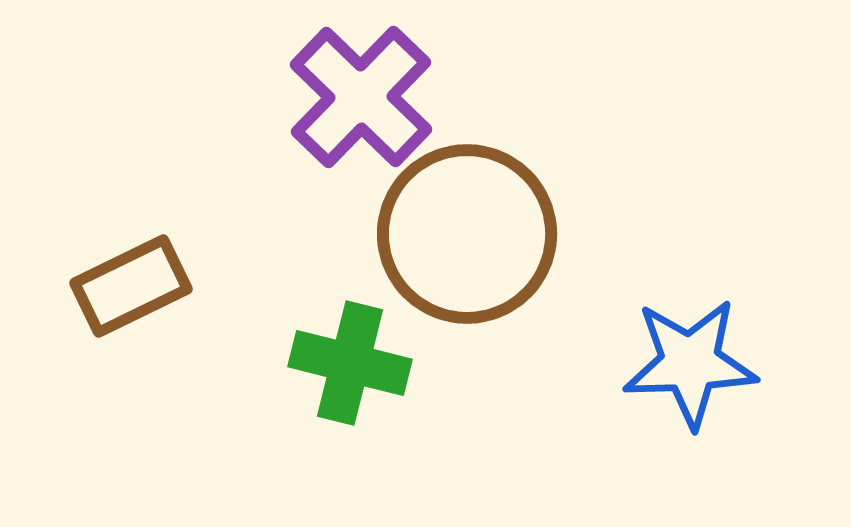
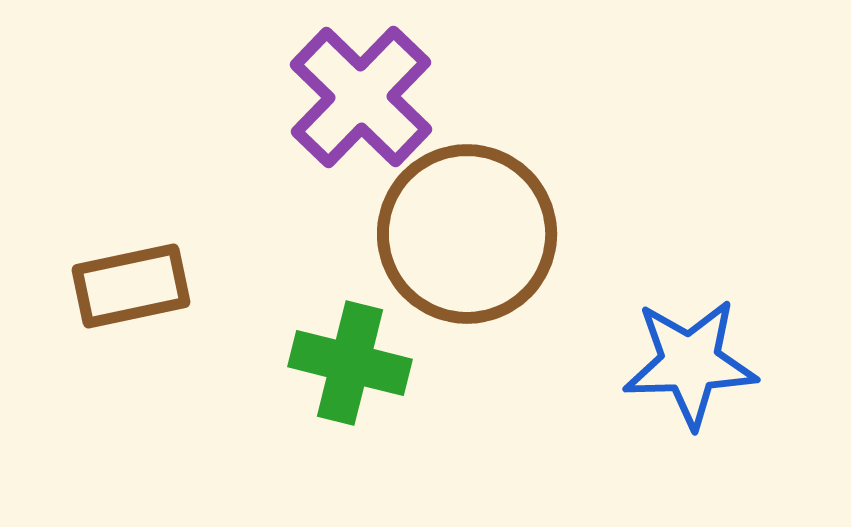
brown rectangle: rotated 14 degrees clockwise
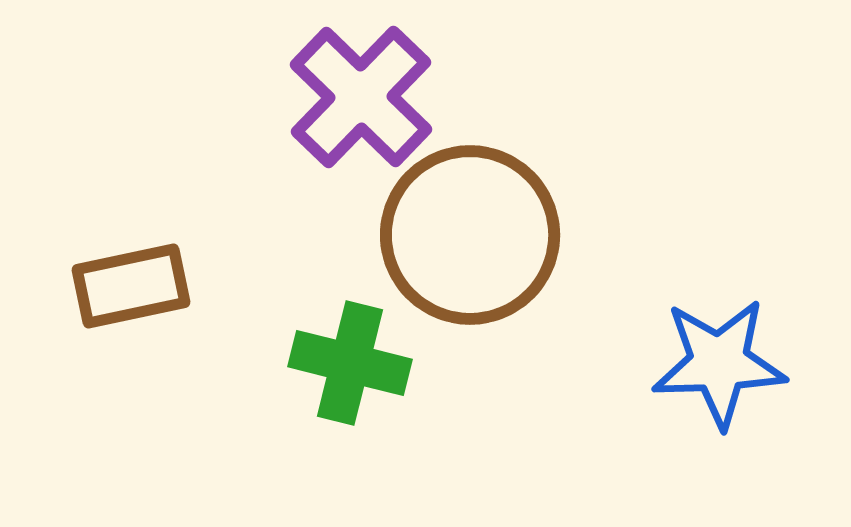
brown circle: moved 3 px right, 1 px down
blue star: moved 29 px right
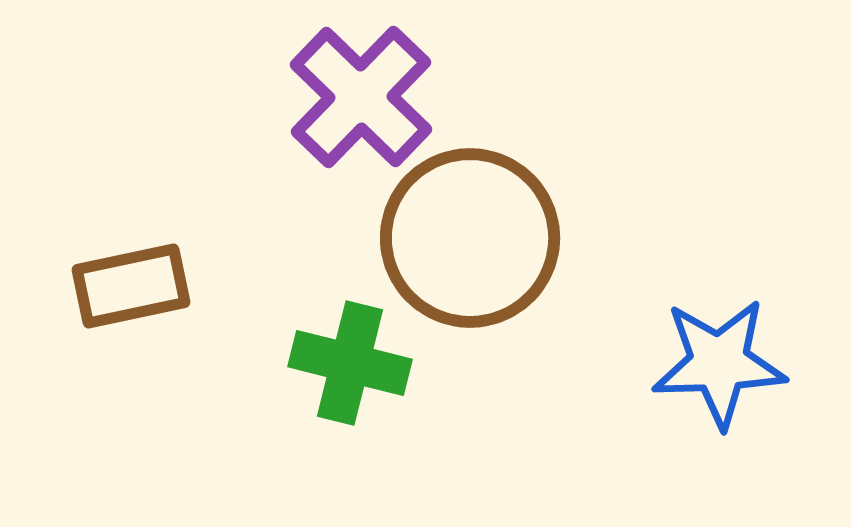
brown circle: moved 3 px down
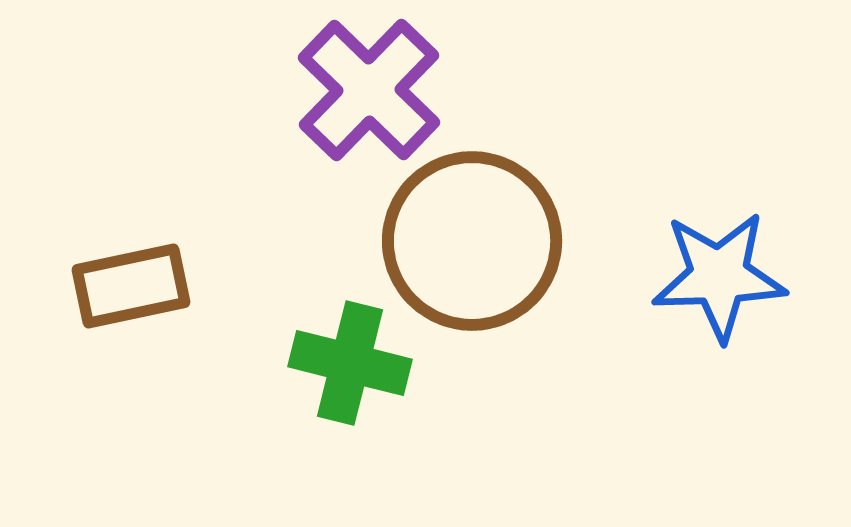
purple cross: moved 8 px right, 7 px up
brown circle: moved 2 px right, 3 px down
blue star: moved 87 px up
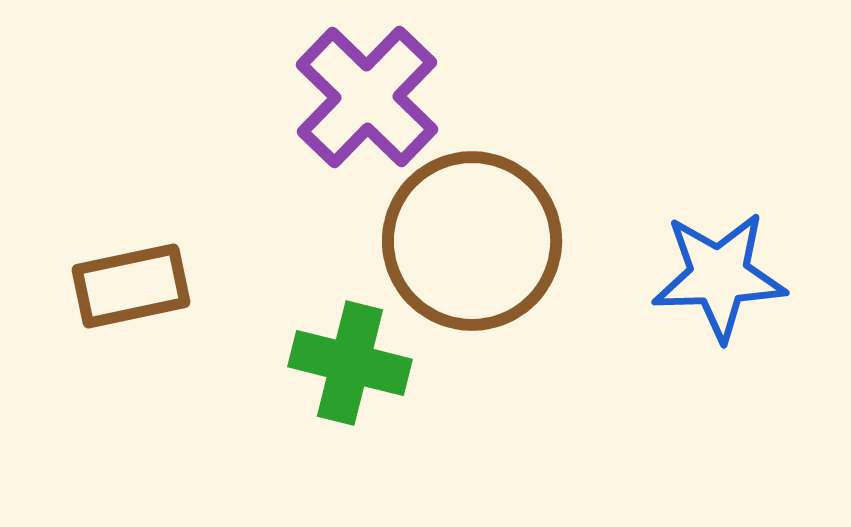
purple cross: moved 2 px left, 7 px down
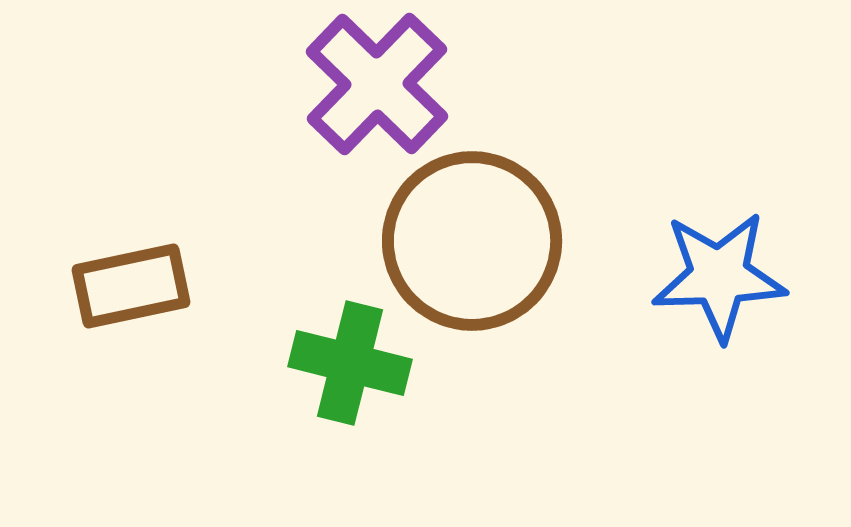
purple cross: moved 10 px right, 13 px up
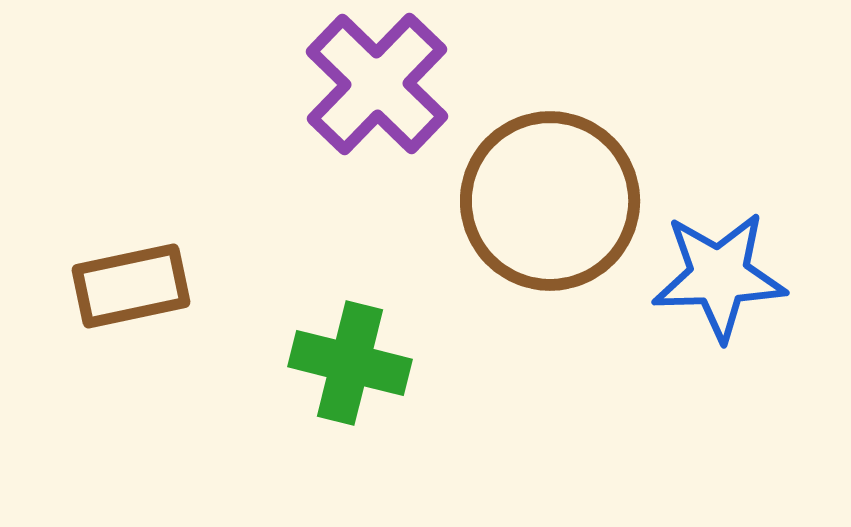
brown circle: moved 78 px right, 40 px up
